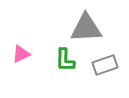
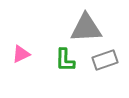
gray rectangle: moved 5 px up
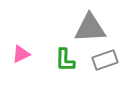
gray triangle: moved 4 px right
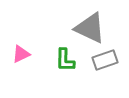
gray triangle: rotated 28 degrees clockwise
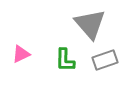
gray triangle: moved 4 px up; rotated 24 degrees clockwise
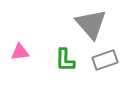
gray triangle: moved 1 px right
pink triangle: moved 1 px left, 2 px up; rotated 18 degrees clockwise
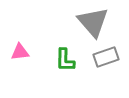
gray triangle: moved 2 px right, 2 px up
gray rectangle: moved 1 px right, 3 px up
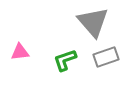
green L-shape: rotated 70 degrees clockwise
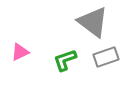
gray triangle: rotated 12 degrees counterclockwise
pink triangle: rotated 18 degrees counterclockwise
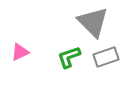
gray triangle: rotated 8 degrees clockwise
green L-shape: moved 4 px right, 3 px up
